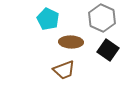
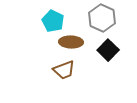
cyan pentagon: moved 5 px right, 2 px down
black square: rotated 10 degrees clockwise
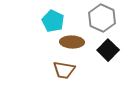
brown ellipse: moved 1 px right
brown trapezoid: rotated 30 degrees clockwise
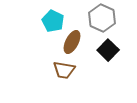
brown ellipse: rotated 65 degrees counterclockwise
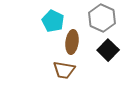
brown ellipse: rotated 20 degrees counterclockwise
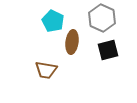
black square: rotated 30 degrees clockwise
brown trapezoid: moved 18 px left
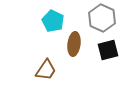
brown ellipse: moved 2 px right, 2 px down
brown trapezoid: rotated 65 degrees counterclockwise
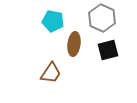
cyan pentagon: rotated 15 degrees counterclockwise
brown trapezoid: moved 5 px right, 3 px down
